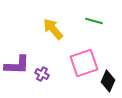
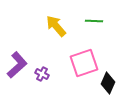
green line: rotated 12 degrees counterclockwise
yellow arrow: moved 3 px right, 3 px up
purple L-shape: rotated 44 degrees counterclockwise
black diamond: moved 2 px down
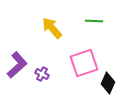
yellow arrow: moved 4 px left, 2 px down
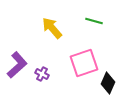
green line: rotated 12 degrees clockwise
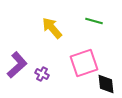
black diamond: moved 2 px left, 1 px down; rotated 30 degrees counterclockwise
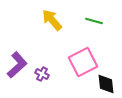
yellow arrow: moved 8 px up
pink square: moved 1 px left, 1 px up; rotated 8 degrees counterclockwise
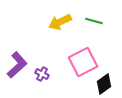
yellow arrow: moved 8 px right, 2 px down; rotated 75 degrees counterclockwise
black diamond: moved 2 px left; rotated 60 degrees clockwise
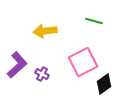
yellow arrow: moved 15 px left, 9 px down; rotated 20 degrees clockwise
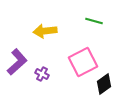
purple L-shape: moved 3 px up
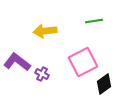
green line: rotated 24 degrees counterclockwise
purple L-shape: rotated 100 degrees counterclockwise
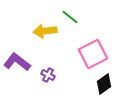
green line: moved 24 px left, 4 px up; rotated 48 degrees clockwise
pink square: moved 10 px right, 8 px up
purple cross: moved 6 px right, 1 px down
